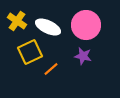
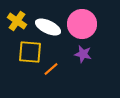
pink circle: moved 4 px left, 1 px up
yellow square: rotated 30 degrees clockwise
purple star: moved 2 px up
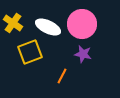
yellow cross: moved 4 px left, 2 px down
yellow square: rotated 25 degrees counterclockwise
orange line: moved 11 px right, 7 px down; rotated 21 degrees counterclockwise
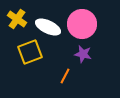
yellow cross: moved 4 px right, 4 px up
orange line: moved 3 px right
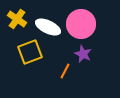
pink circle: moved 1 px left
purple star: rotated 12 degrees clockwise
orange line: moved 5 px up
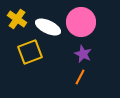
pink circle: moved 2 px up
orange line: moved 15 px right, 6 px down
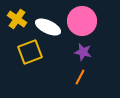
pink circle: moved 1 px right, 1 px up
purple star: moved 2 px up; rotated 12 degrees counterclockwise
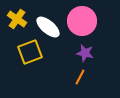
white ellipse: rotated 15 degrees clockwise
purple star: moved 2 px right, 1 px down
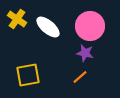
pink circle: moved 8 px right, 5 px down
yellow square: moved 2 px left, 23 px down; rotated 10 degrees clockwise
orange line: rotated 21 degrees clockwise
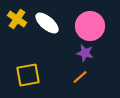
white ellipse: moved 1 px left, 4 px up
